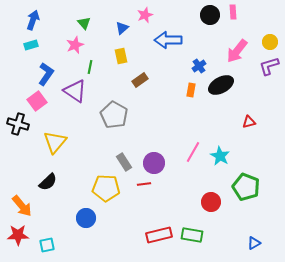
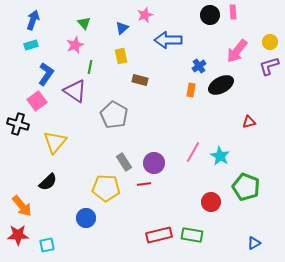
brown rectangle at (140, 80): rotated 49 degrees clockwise
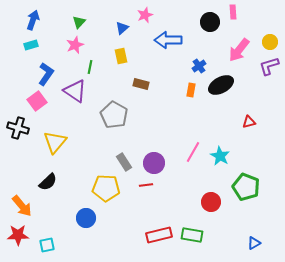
black circle at (210, 15): moved 7 px down
green triangle at (84, 23): moved 5 px left, 1 px up; rotated 24 degrees clockwise
pink arrow at (237, 51): moved 2 px right, 1 px up
brown rectangle at (140, 80): moved 1 px right, 4 px down
black cross at (18, 124): moved 4 px down
red line at (144, 184): moved 2 px right, 1 px down
